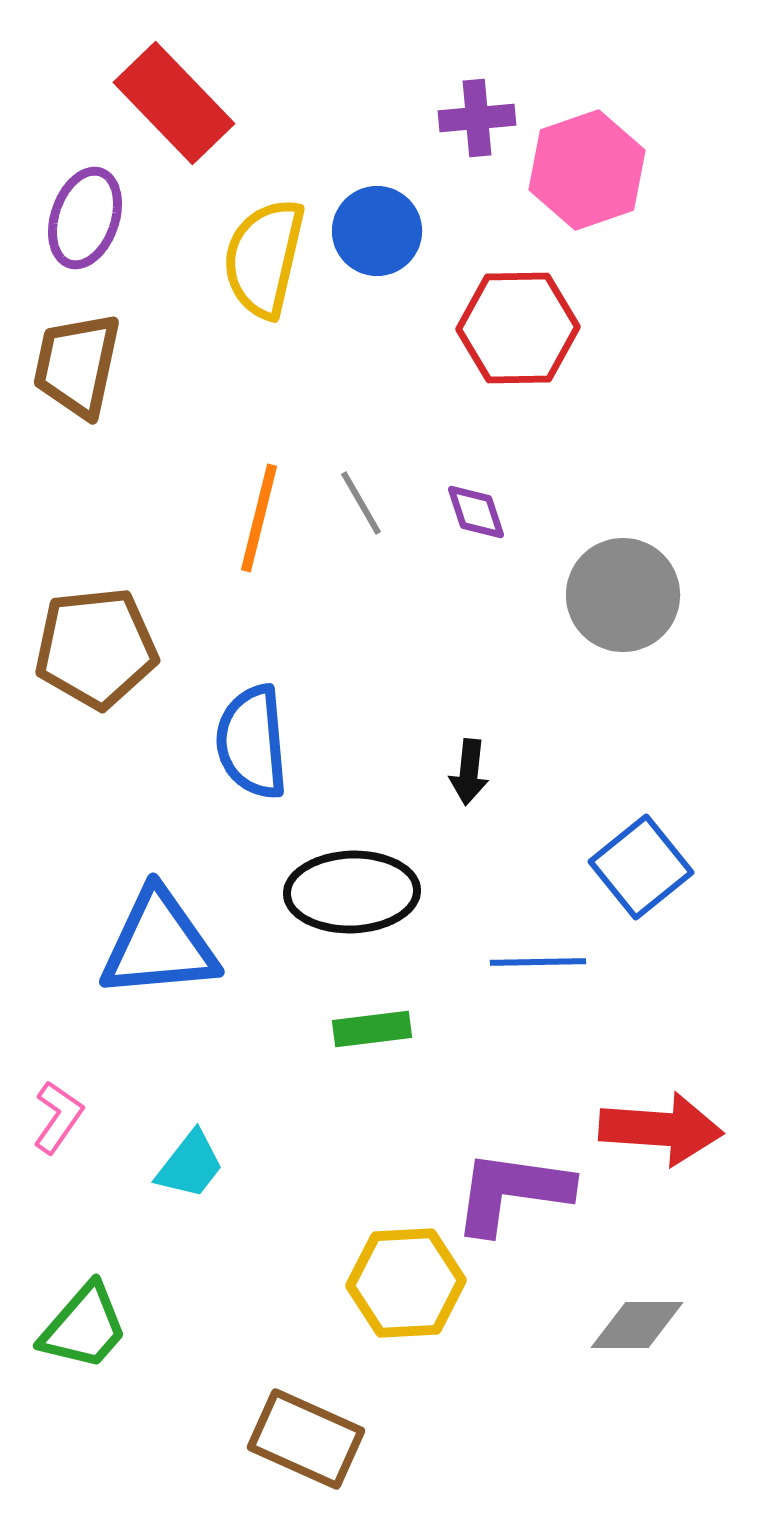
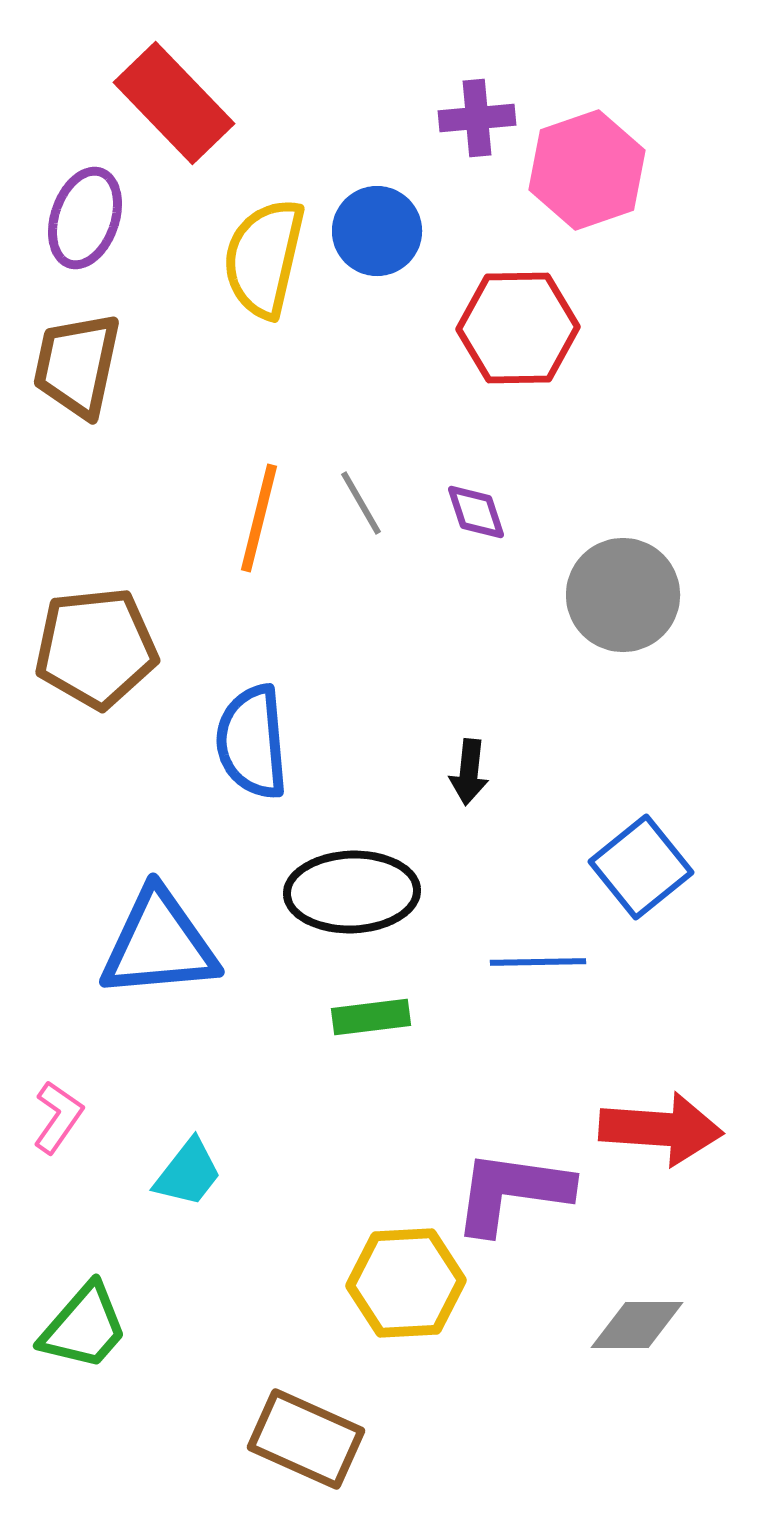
green rectangle: moved 1 px left, 12 px up
cyan trapezoid: moved 2 px left, 8 px down
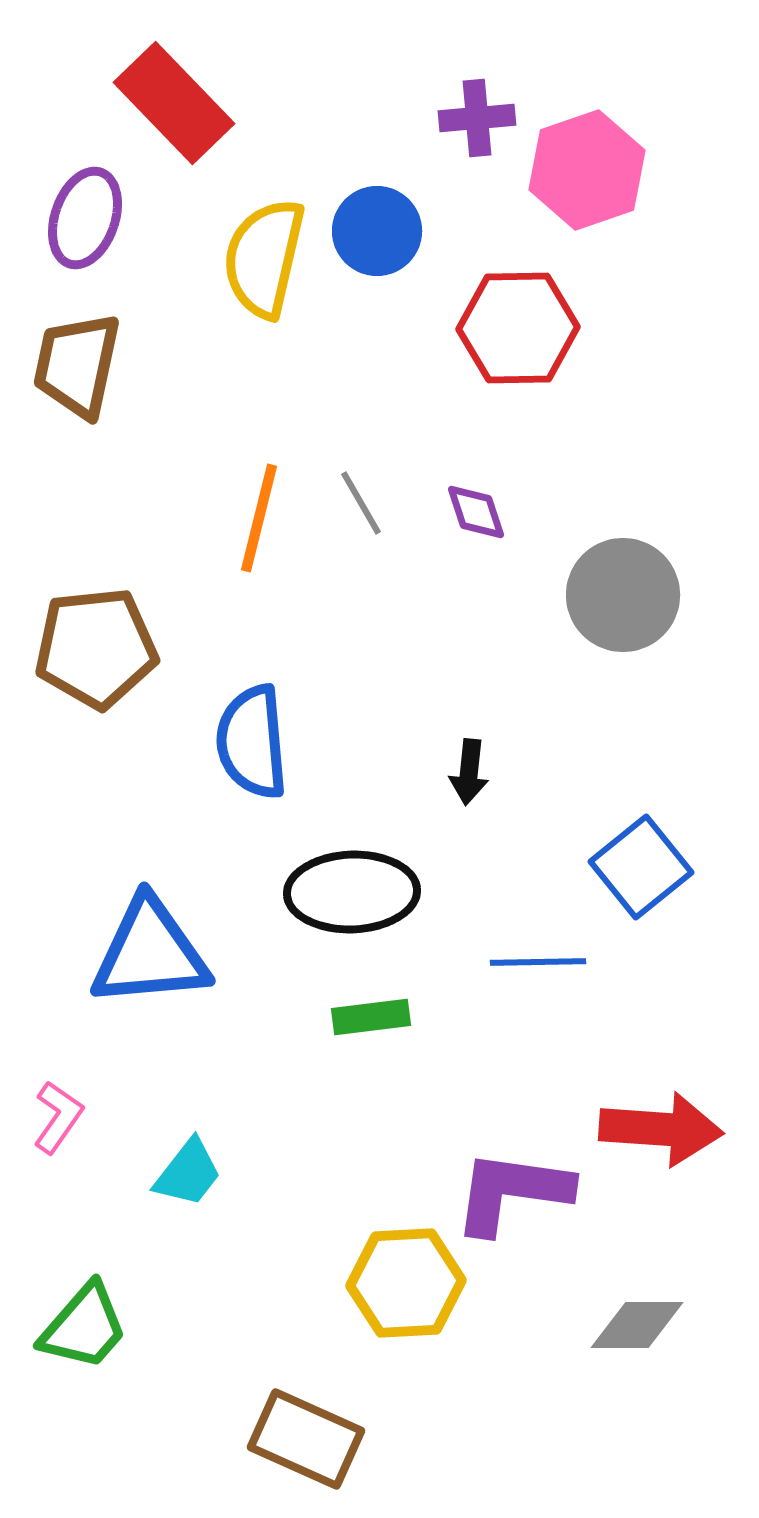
blue triangle: moved 9 px left, 9 px down
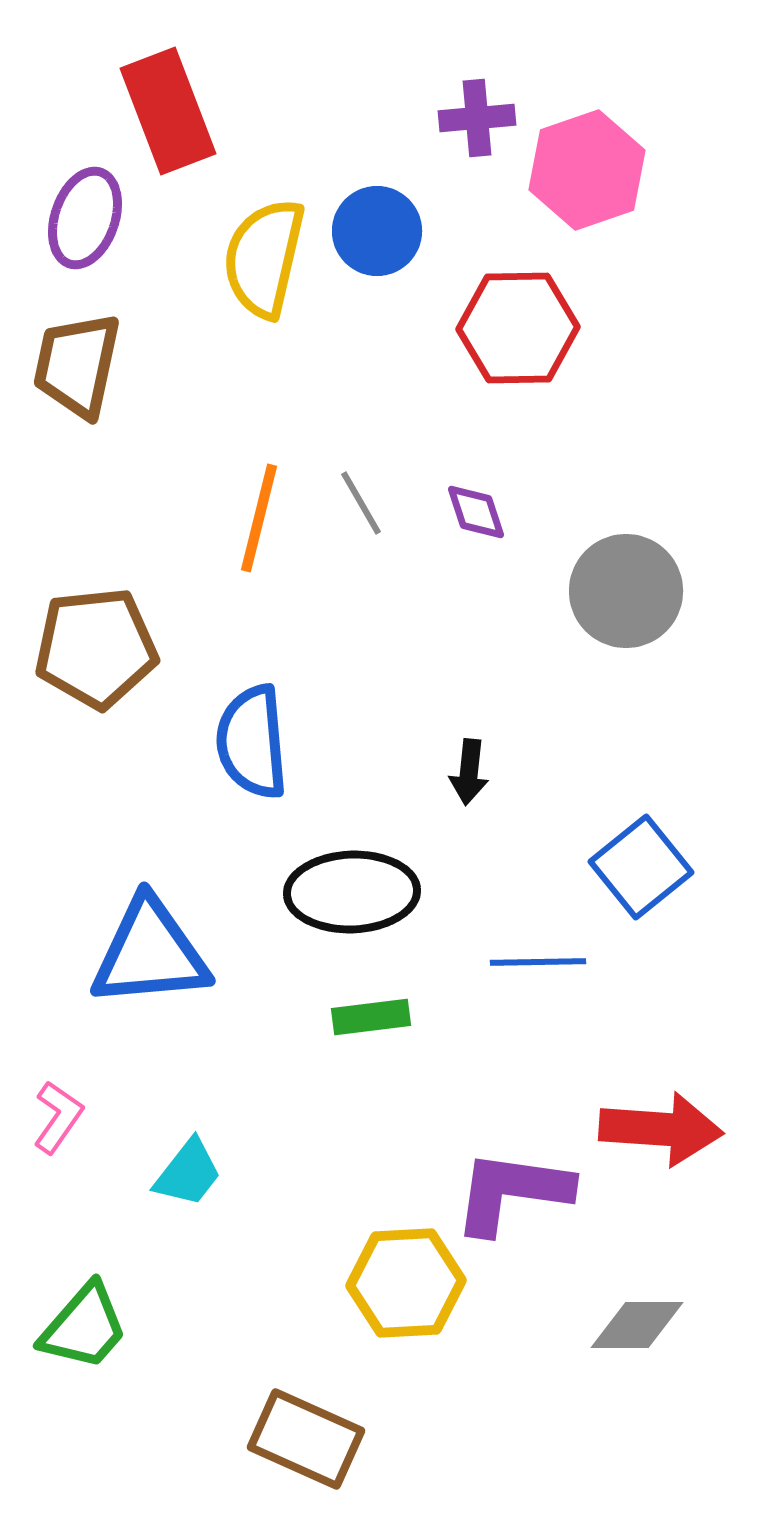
red rectangle: moved 6 px left, 8 px down; rotated 23 degrees clockwise
gray circle: moved 3 px right, 4 px up
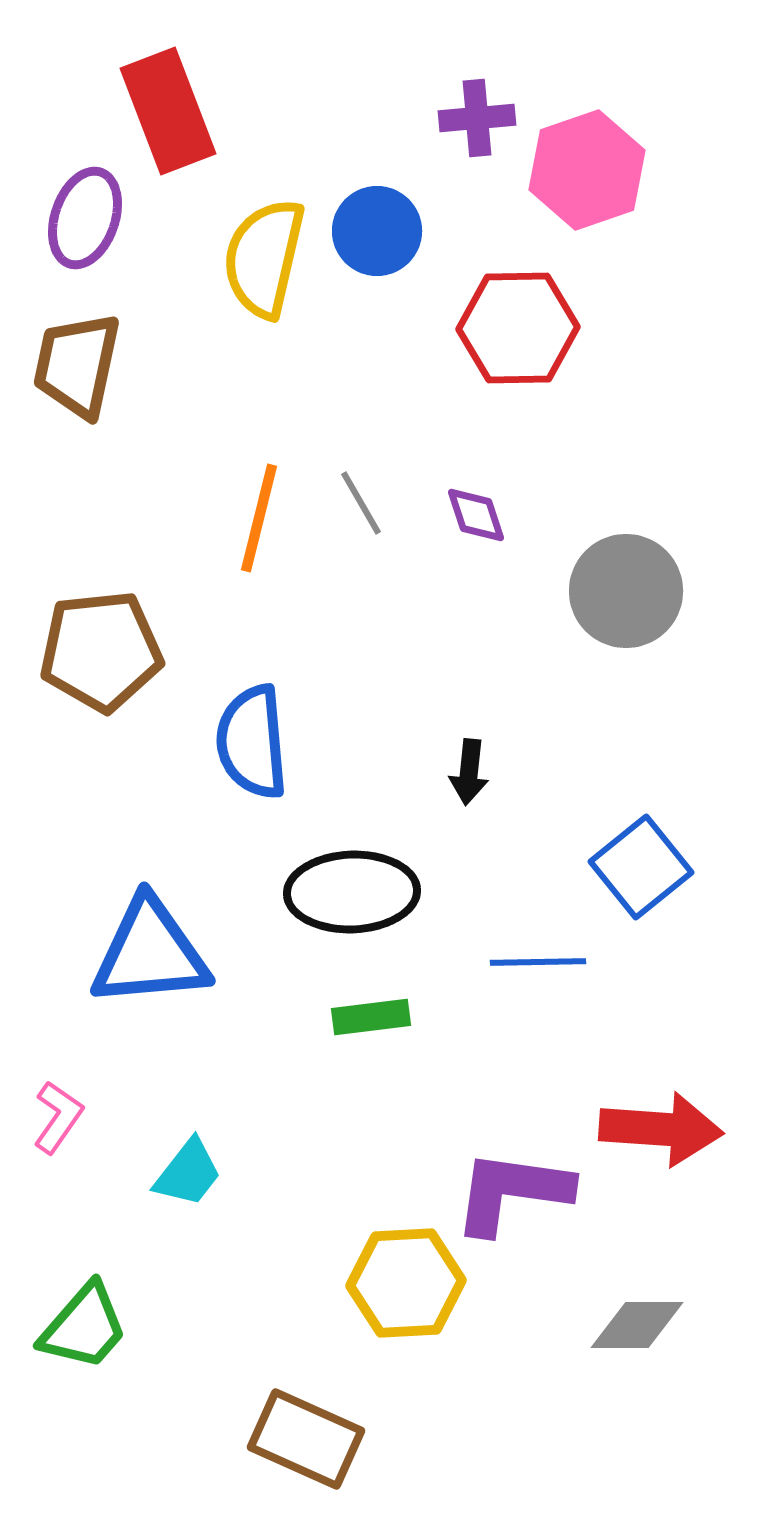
purple diamond: moved 3 px down
brown pentagon: moved 5 px right, 3 px down
